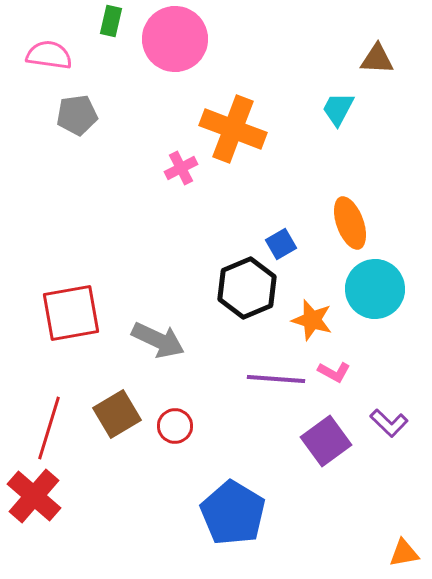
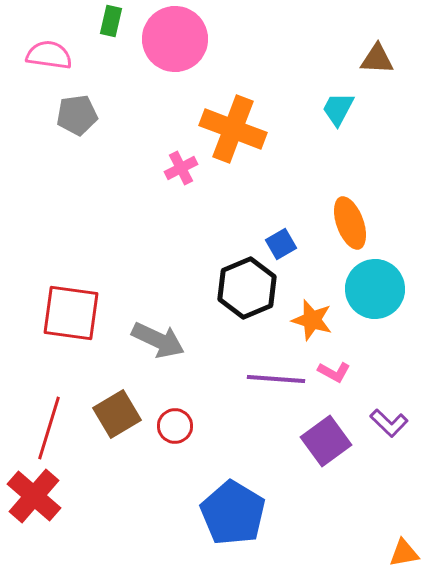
red square: rotated 18 degrees clockwise
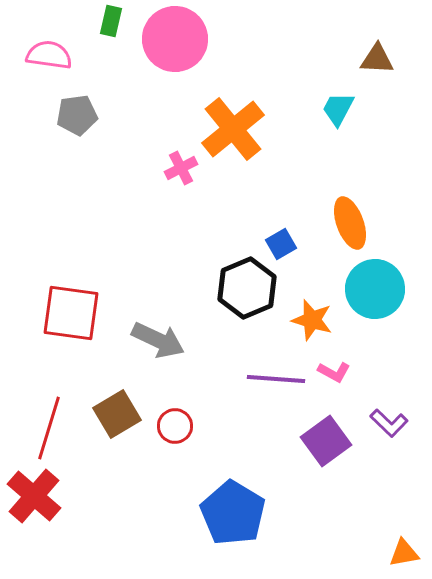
orange cross: rotated 30 degrees clockwise
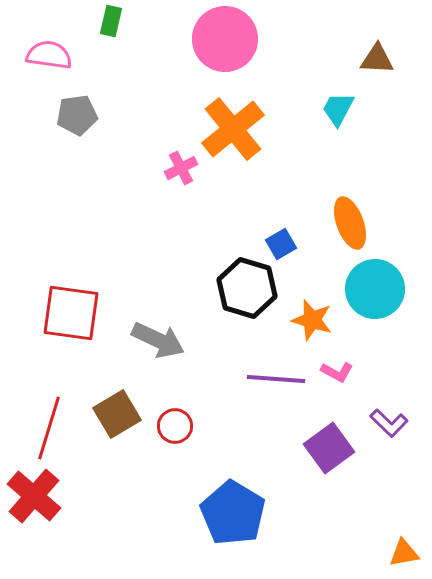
pink circle: moved 50 px right
black hexagon: rotated 20 degrees counterclockwise
pink L-shape: moved 3 px right
purple square: moved 3 px right, 7 px down
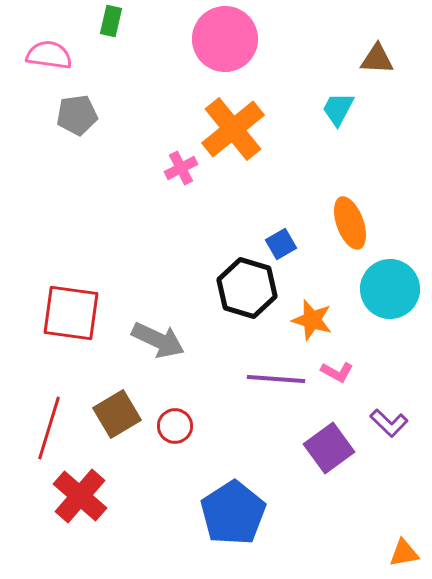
cyan circle: moved 15 px right
red cross: moved 46 px right
blue pentagon: rotated 8 degrees clockwise
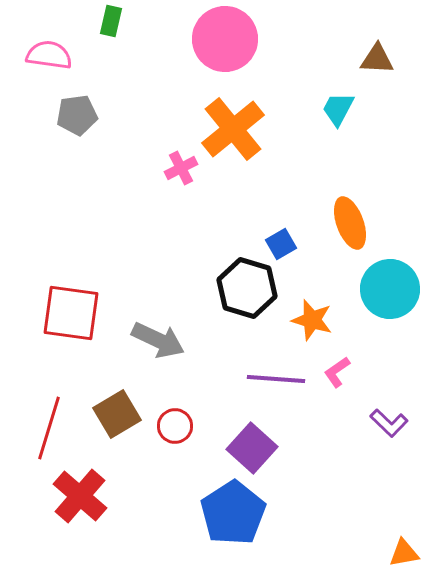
pink L-shape: rotated 116 degrees clockwise
purple square: moved 77 px left; rotated 12 degrees counterclockwise
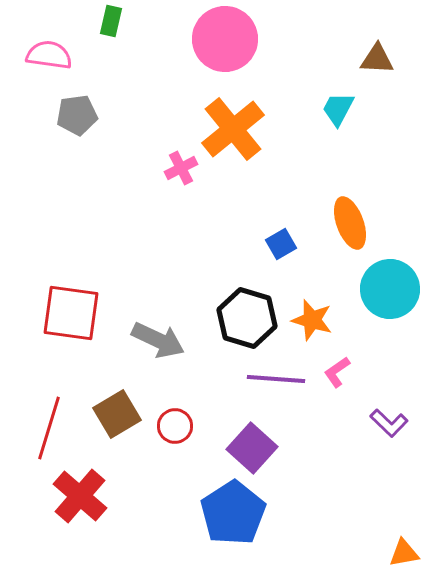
black hexagon: moved 30 px down
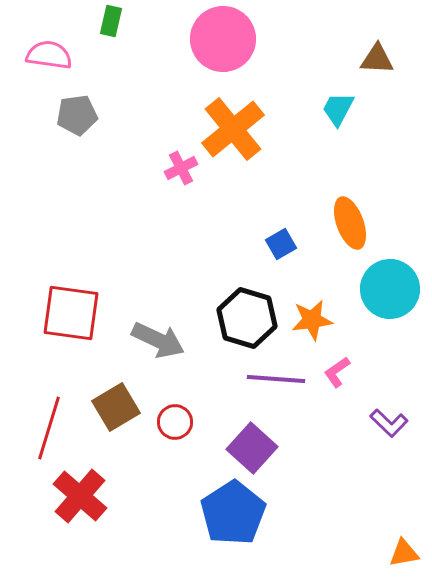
pink circle: moved 2 px left
orange star: rotated 24 degrees counterclockwise
brown square: moved 1 px left, 7 px up
red circle: moved 4 px up
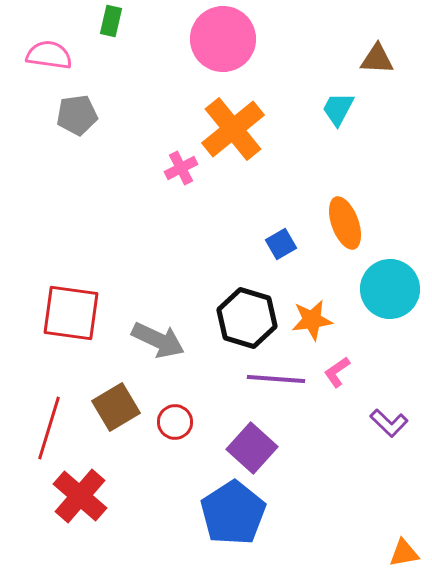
orange ellipse: moved 5 px left
